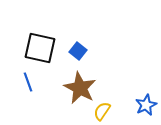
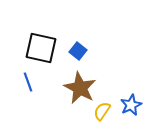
black square: moved 1 px right
blue star: moved 15 px left
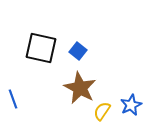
blue line: moved 15 px left, 17 px down
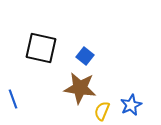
blue square: moved 7 px right, 5 px down
brown star: rotated 20 degrees counterclockwise
yellow semicircle: rotated 12 degrees counterclockwise
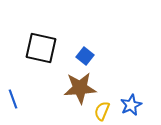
brown star: rotated 12 degrees counterclockwise
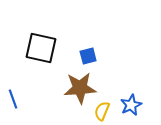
blue square: moved 3 px right; rotated 36 degrees clockwise
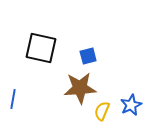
blue line: rotated 30 degrees clockwise
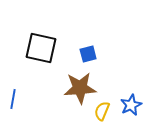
blue square: moved 2 px up
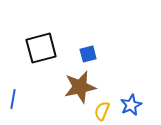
black square: rotated 28 degrees counterclockwise
brown star: moved 1 px up; rotated 8 degrees counterclockwise
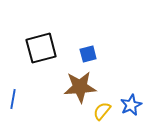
brown star: rotated 8 degrees clockwise
yellow semicircle: rotated 18 degrees clockwise
